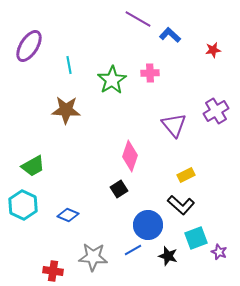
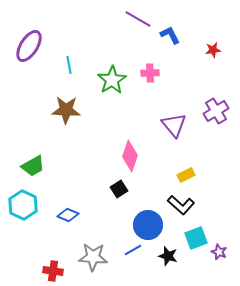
blue L-shape: rotated 20 degrees clockwise
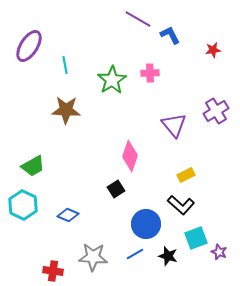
cyan line: moved 4 px left
black square: moved 3 px left
blue circle: moved 2 px left, 1 px up
blue line: moved 2 px right, 4 px down
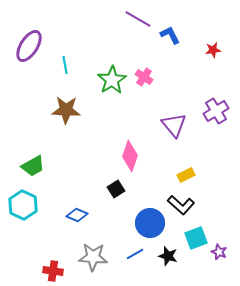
pink cross: moved 6 px left, 4 px down; rotated 36 degrees clockwise
blue diamond: moved 9 px right
blue circle: moved 4 px right, 1 px up
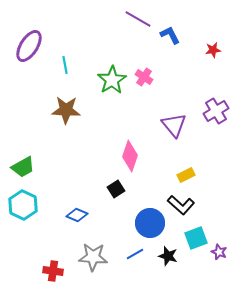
green trapezoid: moved 10 px left, 1 px down
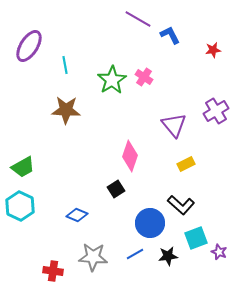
yellow rectangle: moved 11 px up
cyan hexagon: moved 3 px left, 1 px down
black star: rotated 24 degrees counterclockwise
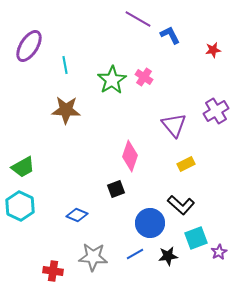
black square: rotated 12 degrees clockwise
purple star: rotated 21 degrees clockwise
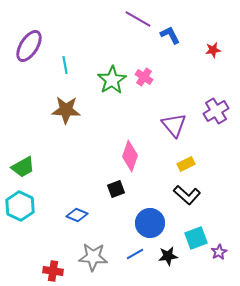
black L-shape: moved 6 px right, 10 px up
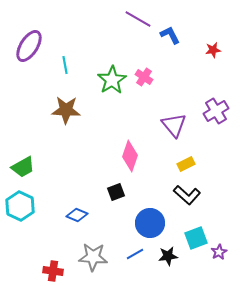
black square: moved 3 px down
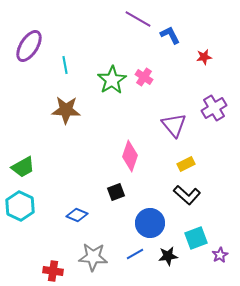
red star: moved 9 px left, 7 px down
purple cross: moved 2 px left, 3 px up
purple star: moved 1 px right, 3 px down
